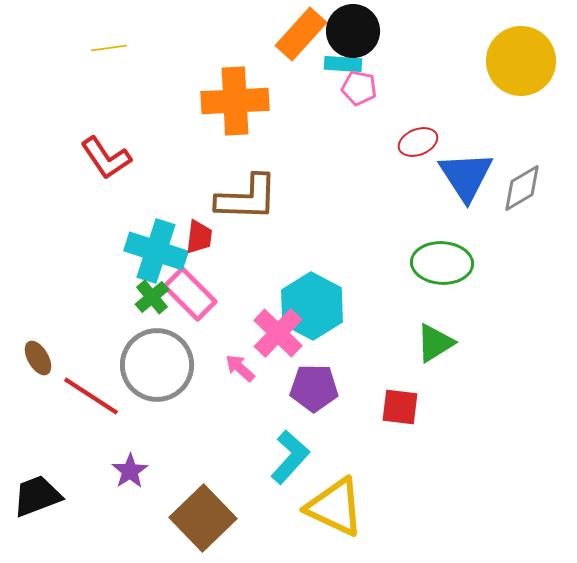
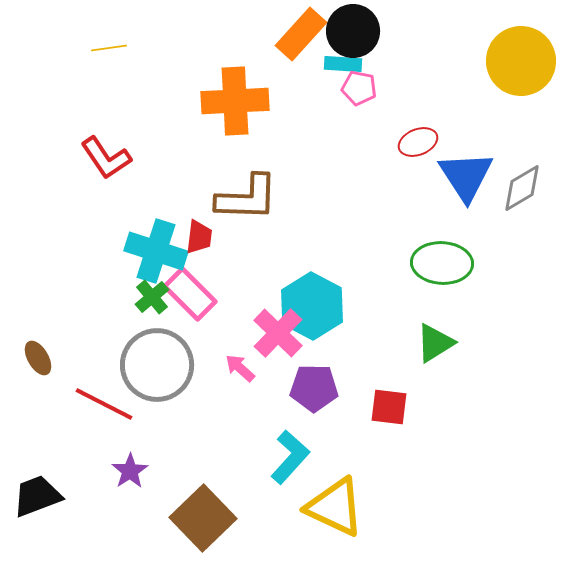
red line: moved 13 px right, 8 px down; rotated 6 degrees counterclockwise
red square: moved 11 px left
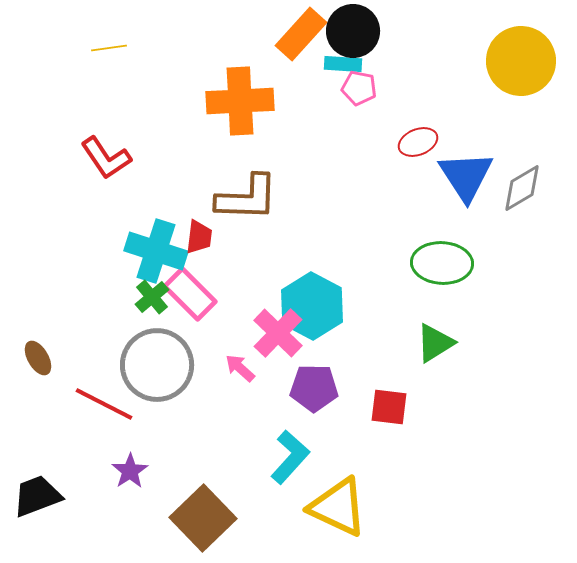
orange cross: moved 5 px right
yellow triangle: moved 3 px right
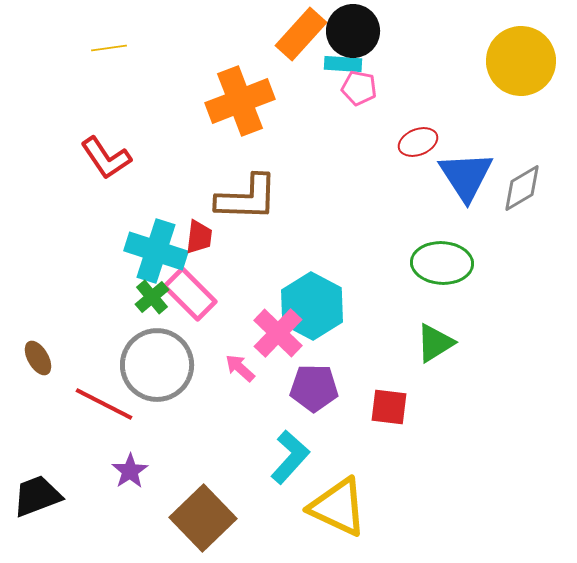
orange cross: rotated 18 degrees counterclockwise
